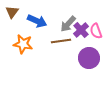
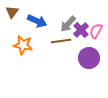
pink semicircle: rotated 49 degrees clockwise
orange star: moved 1 px down
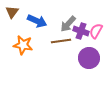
purple cross: moved 1 px down; rotated 28 degrees counterclockwise
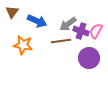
gray arrow: rotated 12 degrees clockwise
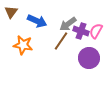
brown triangle: moved 1 px left
brown line: rotated 48 degrees counterclockwise
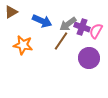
brown triangle: rotated 24 degrees clockwise
blue arrow: moved 5 px right
purple cross: moved 1 px right, 4 px up
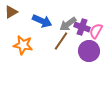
purple circle: moved 7 px up
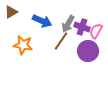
gray arrow: rotated 24 degrees counterclockwise
purple circle: moved 1 px left
